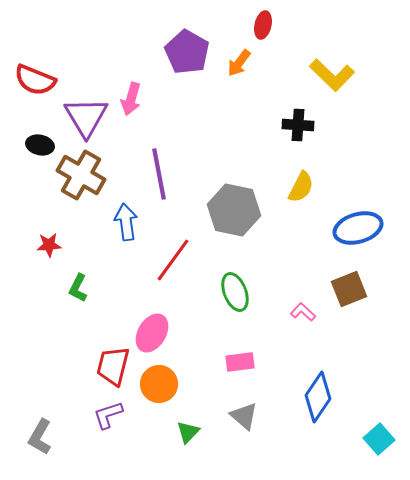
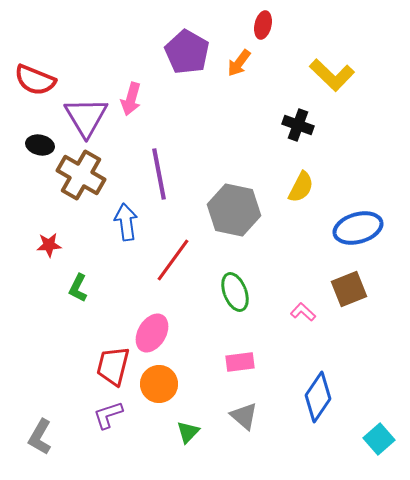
black cross: rotated 16 degrees clockwise
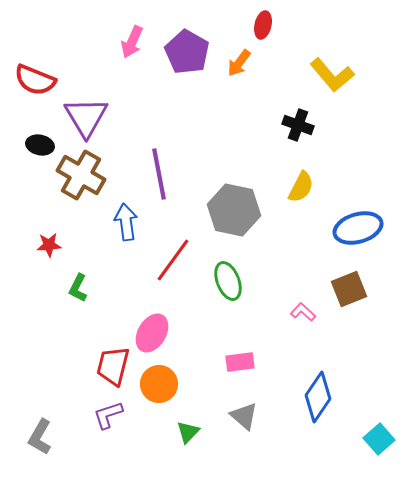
yellow L-shape: rotated 6 degrees clockwise
pink arrow: moved 1 px right, 57 px up; rotated 8 degrees clockwise
green ellipse: moved 7 px left, 11 px up
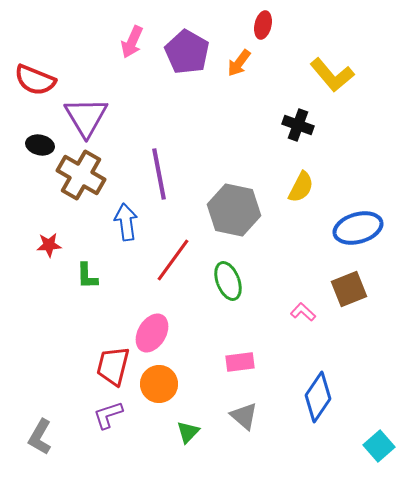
green L-shape: moved 9 px right, 12 px up; rotated 28 degrees counterclockwise
cyan square: moved 7 px down
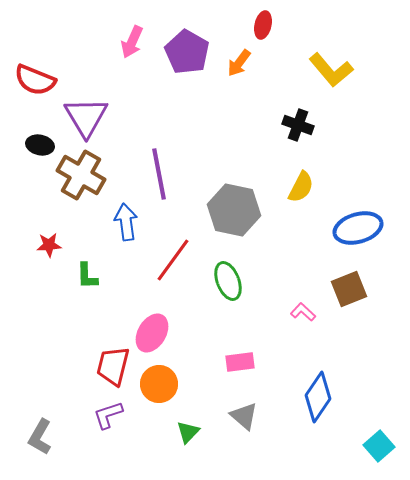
yellow L-shape: moved 1 px left, 5 px up
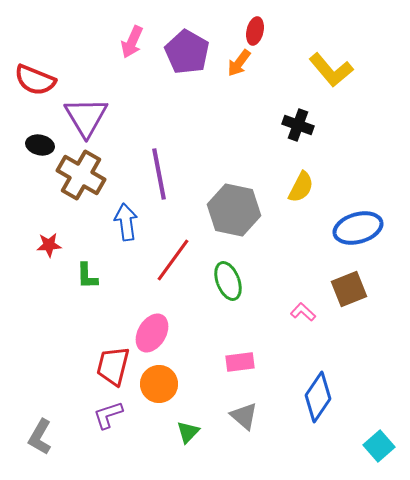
red ellipse: moved 8 px left, 6 px down
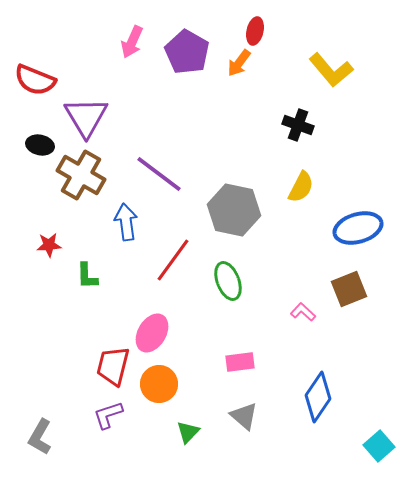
purple line: rotated 42 degrees counterclockwise
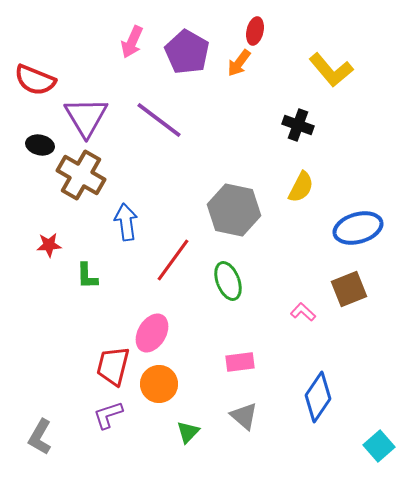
purple line: moved 54 px up
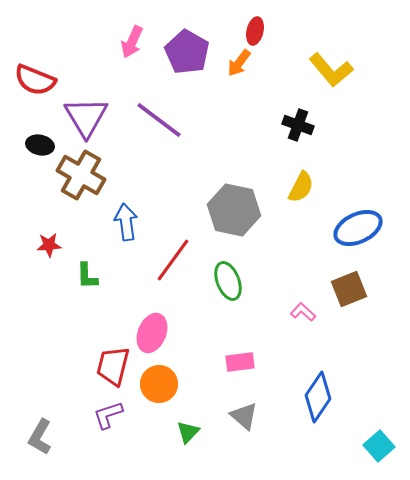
blue ellipse: rotated 9 degrees counterclockwise
pink ellipse: rotated 9 degrees counterclockwise
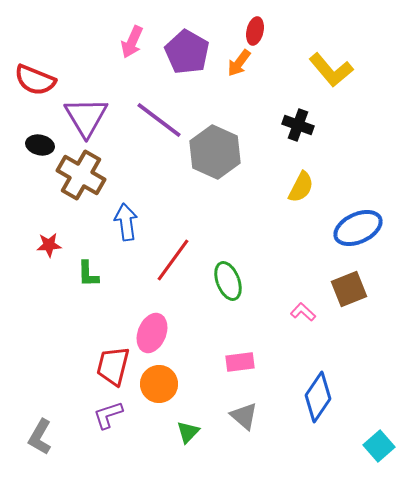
gray hexagon: moved 19 px left, 58 px up; rotated 12 degrees clockwise
green L-shape: moved 1 px right, 2 px up
